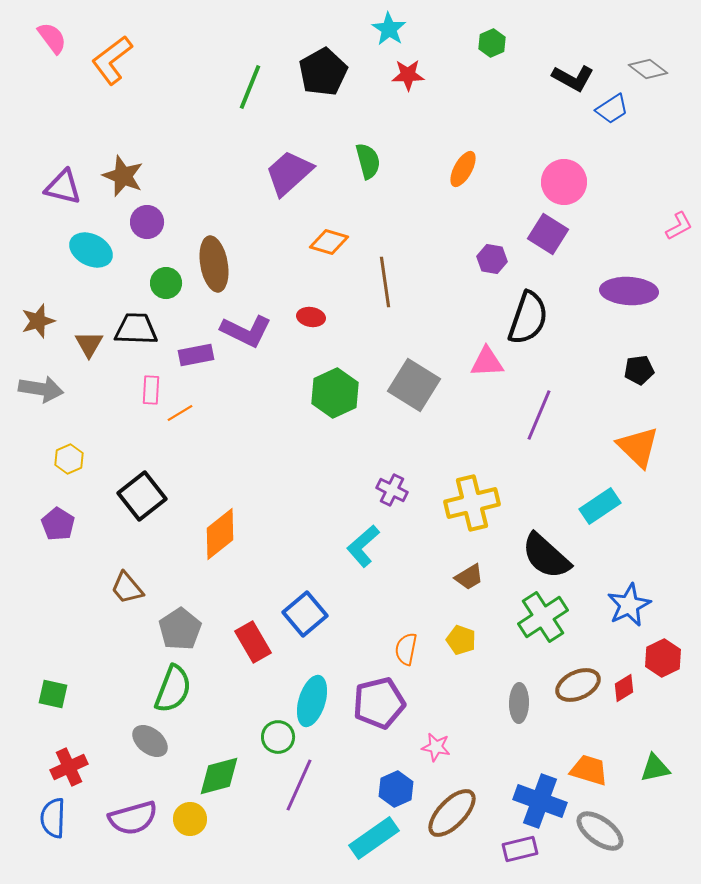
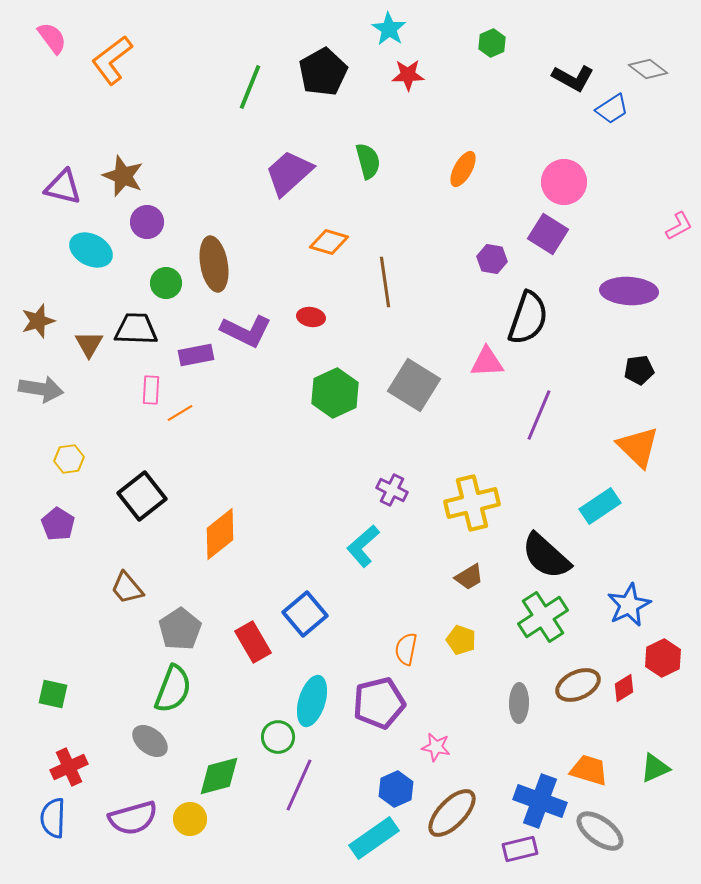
yellow hexagon at (69, 459): rotated 16 degrees clockwise
green triangle at (655, 768): rotated 12 degrees counterclockwise
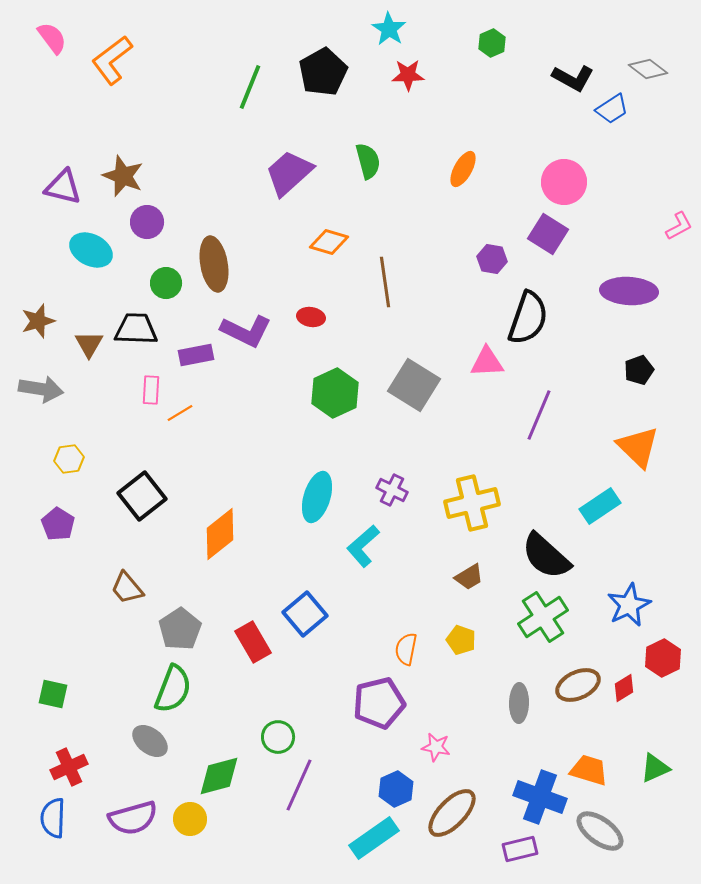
black pentagon at (639, 370): rotated 12 degrees counterclockwise
cyan ellipse at (312, 701): moved 5 px right, 204 px up
blue cross at (540, 801): moved 4 px up
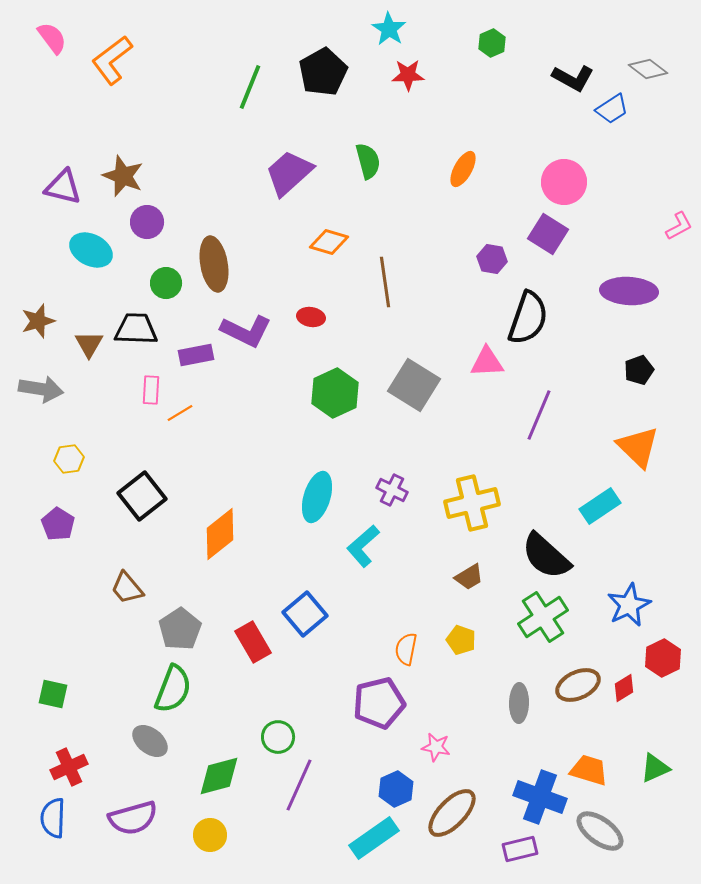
yellow circle at (190, 819): moved 20 px right, 16 px down
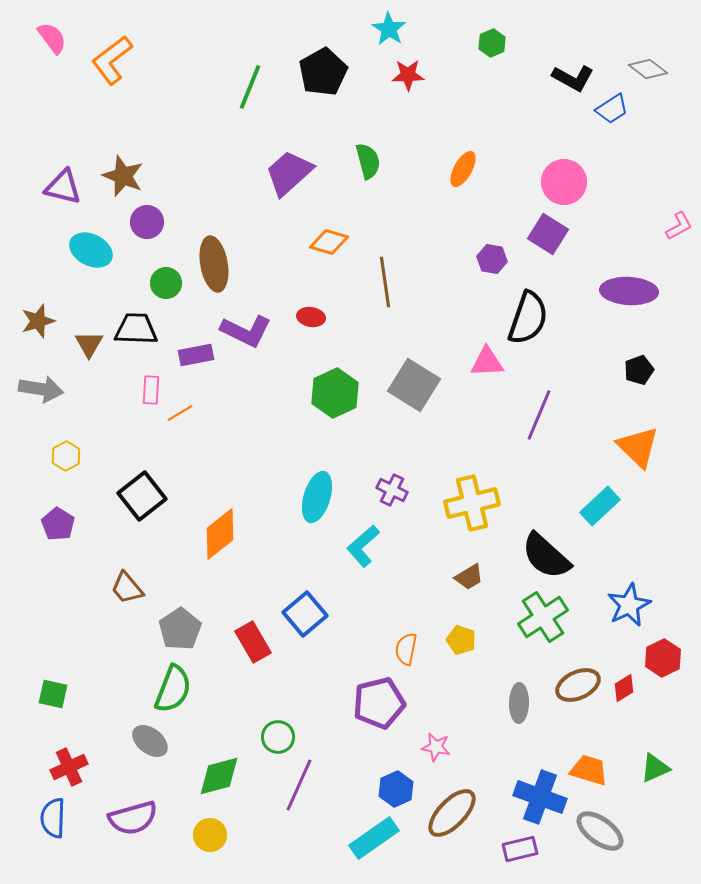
yellow hexagon at (69, 459): moved 3 px left, 3 px up; rotated 20 degrees counterclockwise
cyan rectangle at (600, 506): rotated 9 degrees counterclockwise
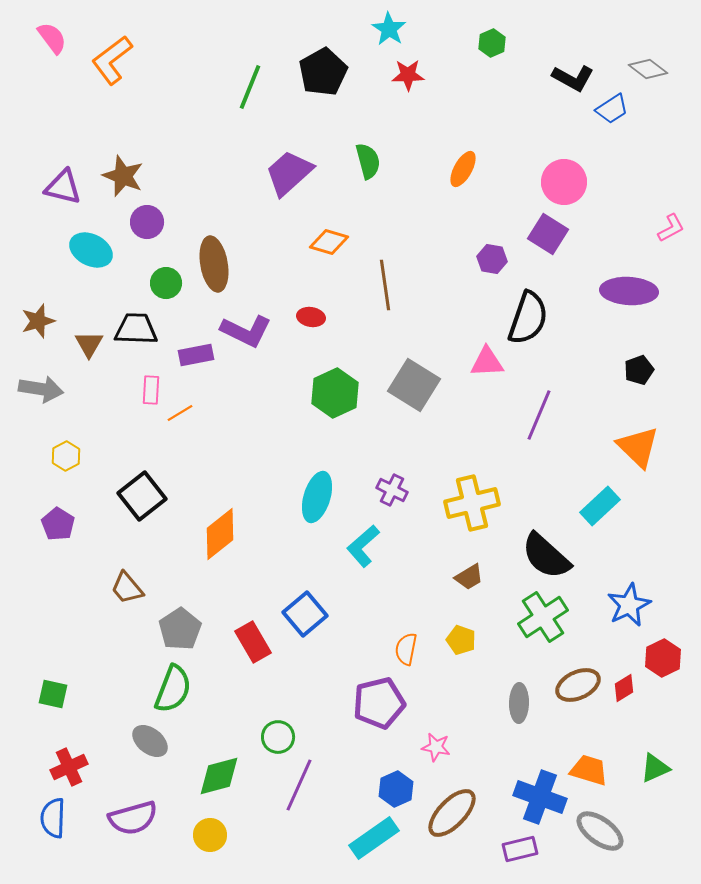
pink L-shape at (679, 226): moved 8 px left, 2 px down
brown line at (385, 282): moved 3 px down
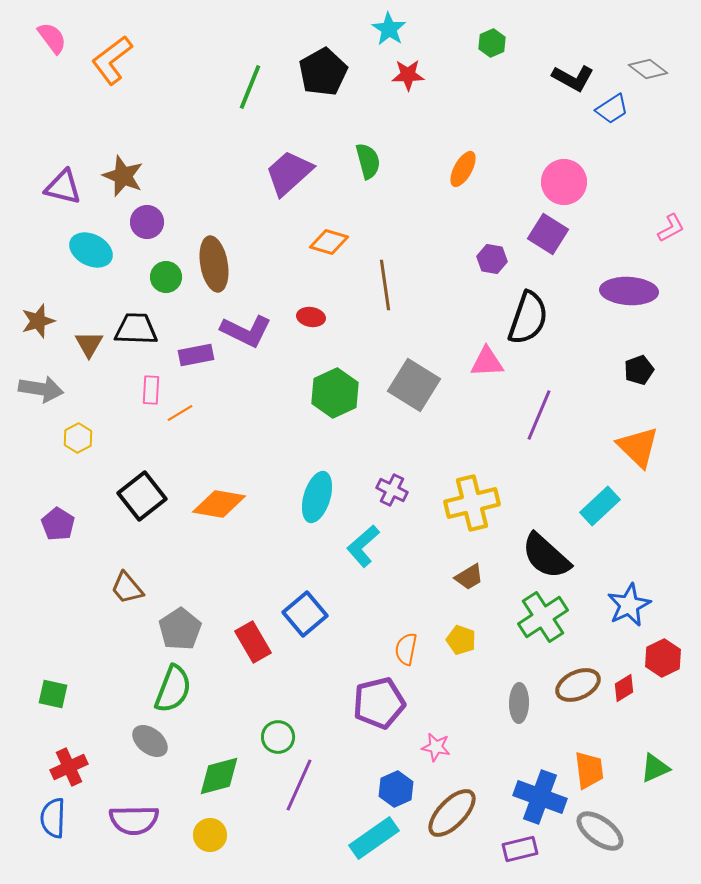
green circle at (166, 283): moved 6 px up
yellow hexagon at (66, 456): moved 12 px right, 18 px up
orange diamond at (220, 534): moved 1 px left, 30 px up; rotated 48 degrees clockwise
orange trapezoid at (589, 770): rotated 66 degrees clockwise
purple semicircle at (133, 818): moved 1 px right, 2 px down; rotated 15 degrees clockwise
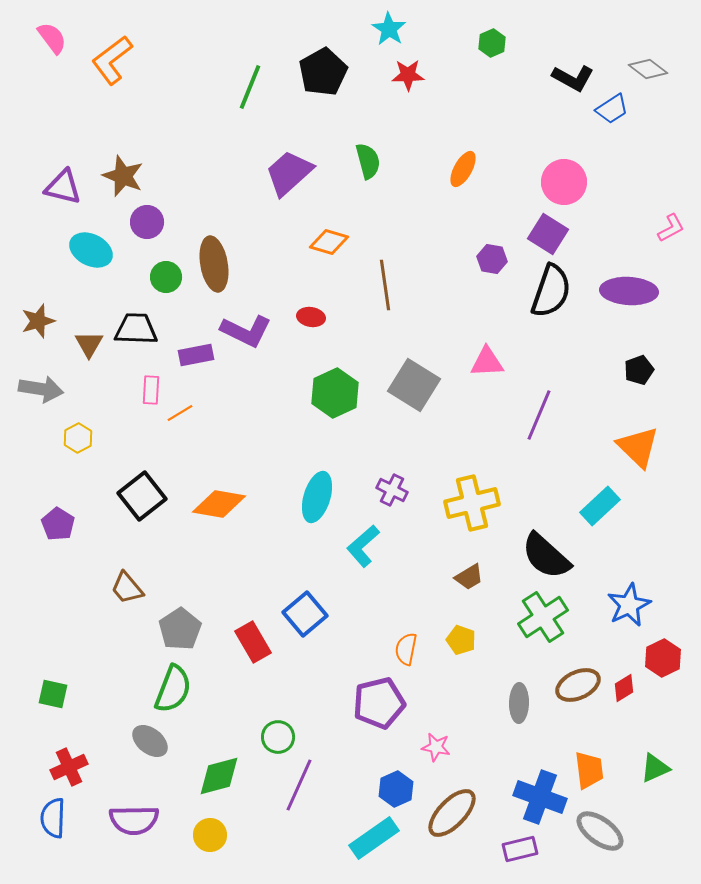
black semicircle at (528, 318): moved 23 px right, 27 px up
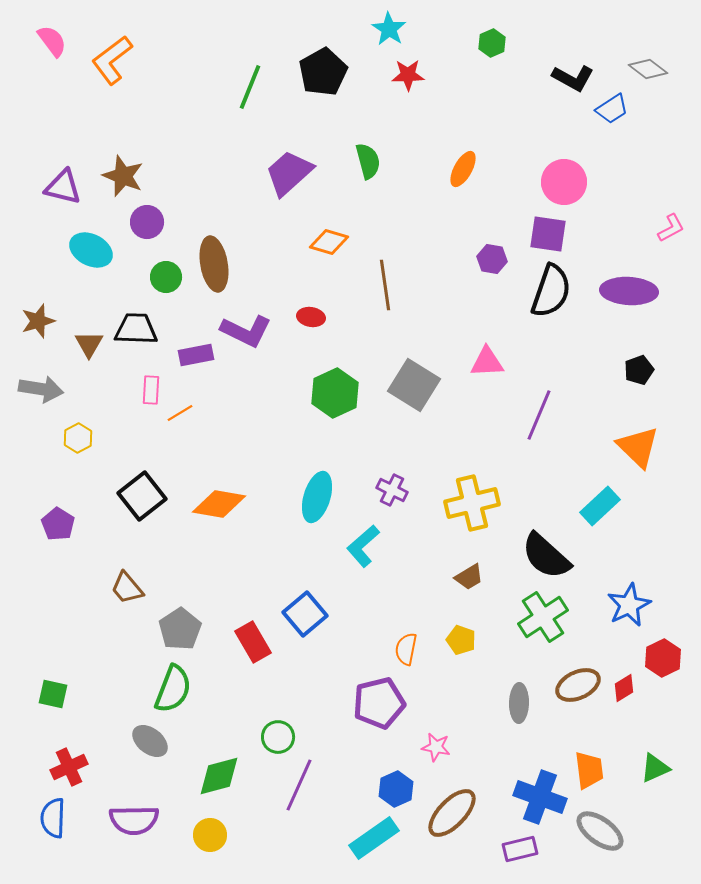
pink semicircle at (52, 38): moved 3 px down
purple square at (548, 234): rotated 24 degrees counterclockwise
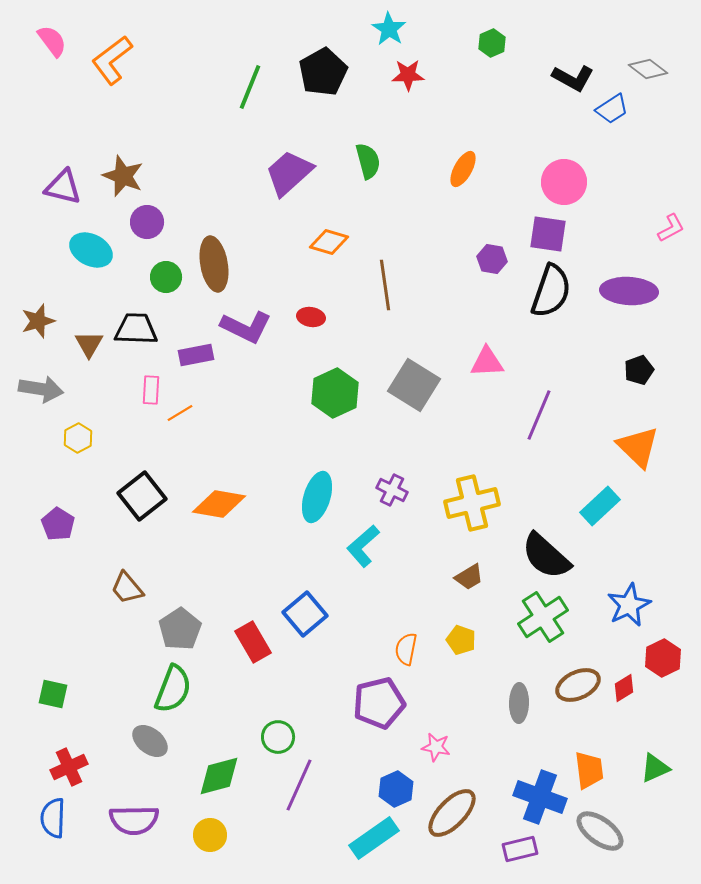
purple L-shape at (246, 331): moved 4 px up
